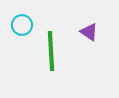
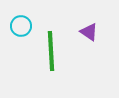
cyan circle: moved 1 px left, 1 px down
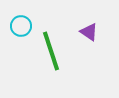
green line: rotated 15 degrees counterclockwise
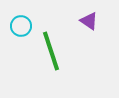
purple triangle: moved 11 px up
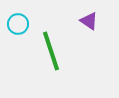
cyan circle: moved 3 px left, 2 px up
